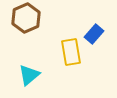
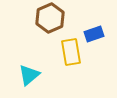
brown hexagon: moved 24 px right
blue rectangle: rotated 30 degrees clockwise
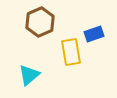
brown hexagon: moved 10 px left, 4 px down
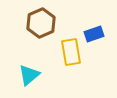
brown hexagon: moved 1 px right, 1 px down
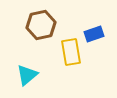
brown hexagon: moved 2 px down; rotated 12 degrees clockwise
cyan triangle: moved 2 px left
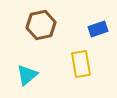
blue rectangle: moved 4 px right, 5 px up
yellow rectangle: moved 10 px right, 12 px down
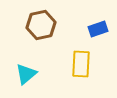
yellow rectangle: rotated 12 degrees clockwise
cyan triangle: moved 1 px left, 1 px up
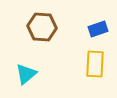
brown hexagon: moved 1 px right, 2 px down; rotated 16 degrees clockwise
yellow rectangle: moved 14 px right
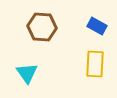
blue rectangle: moved 1 px left, 3 px up; rotated 48 degrees clockwise
cyan triangle: moved 1 px right, 1 px up; rotated 25 degrees counterclockwise
